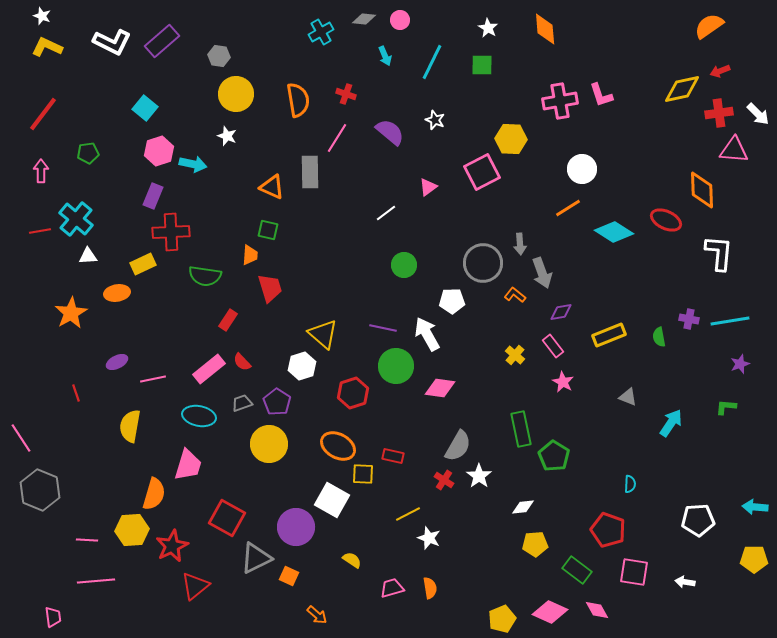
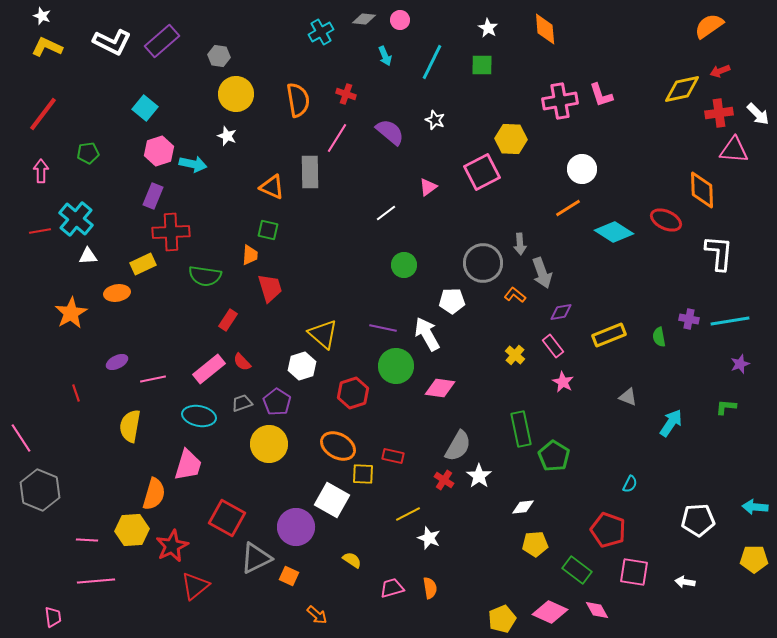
cyan semicircle at (630, 484): rotated 24 degrees clockwise
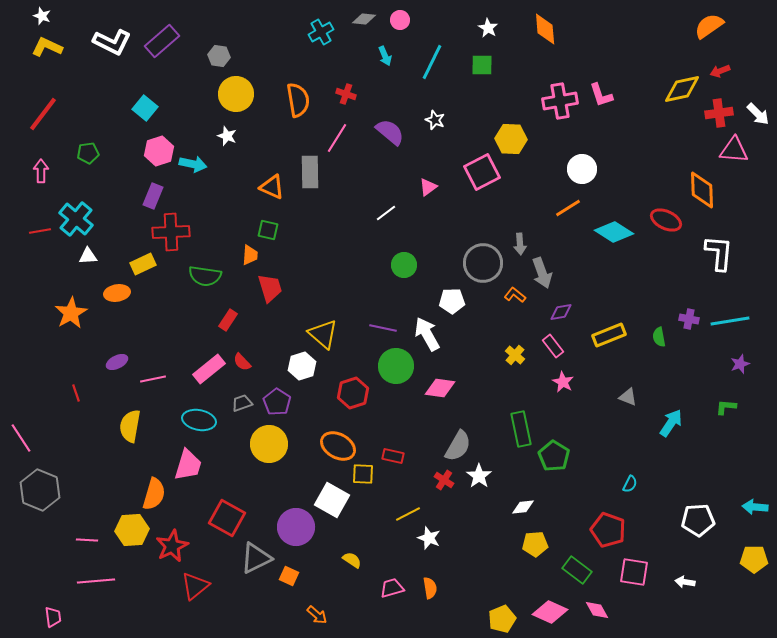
cyan ellipse at (199, 416): moved 4 px down
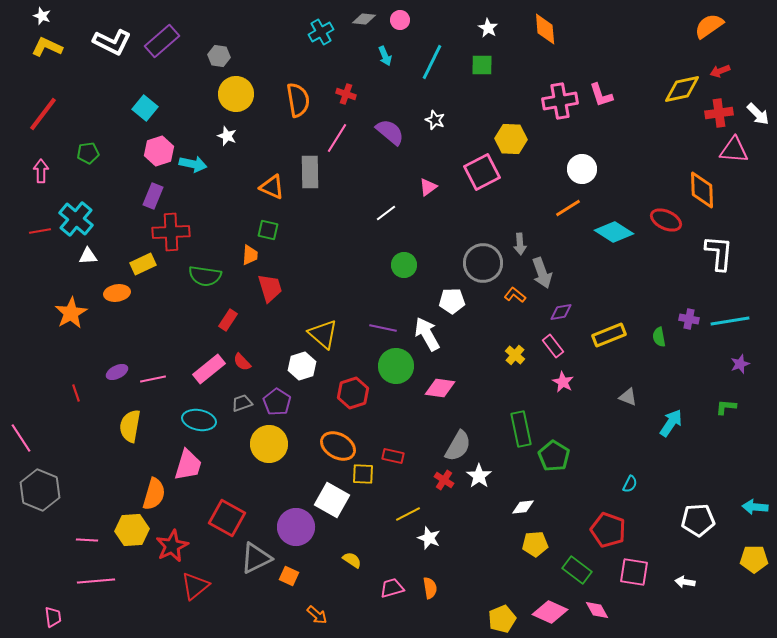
purple ellipse at (117, 362): moved 10 px down
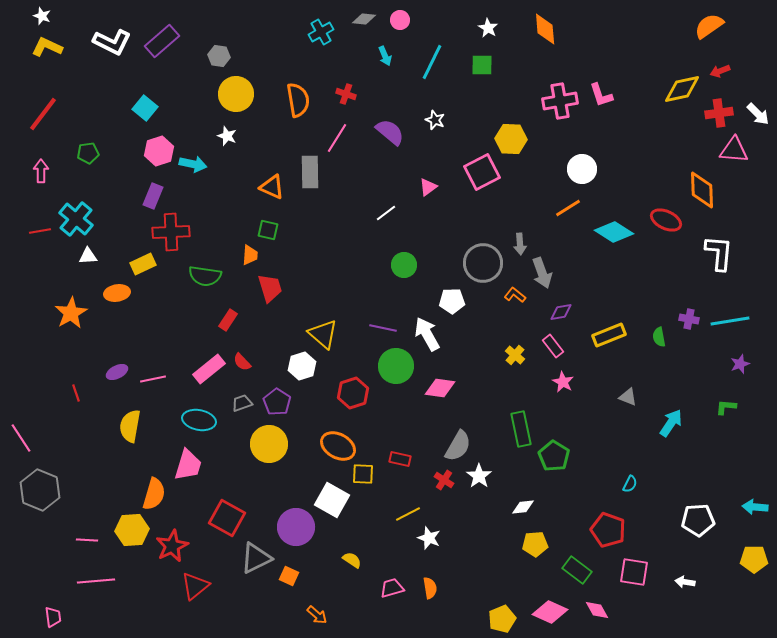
red rectangle at (393, 456): moved 7 px right, 3 px down
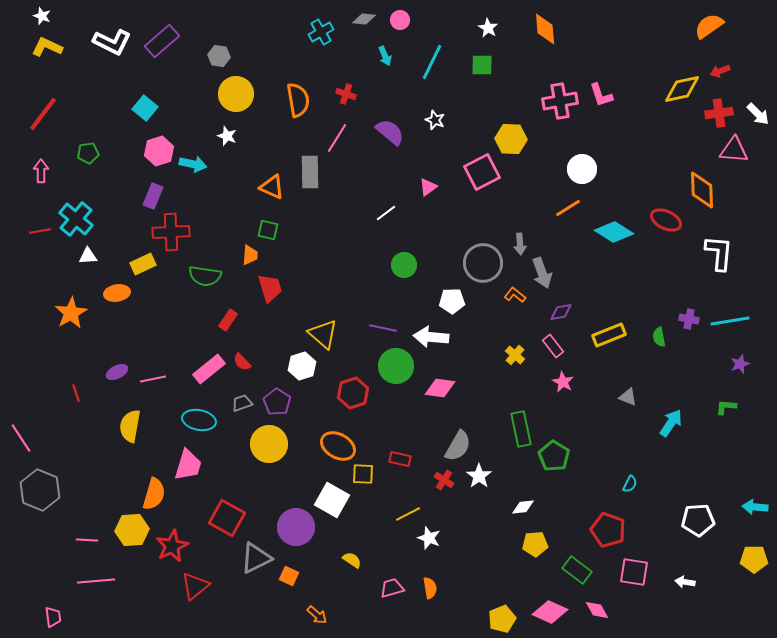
white arrow at (427, 334): moved 4 px right, 3 px down; rotated 56 degrees counterclockwise
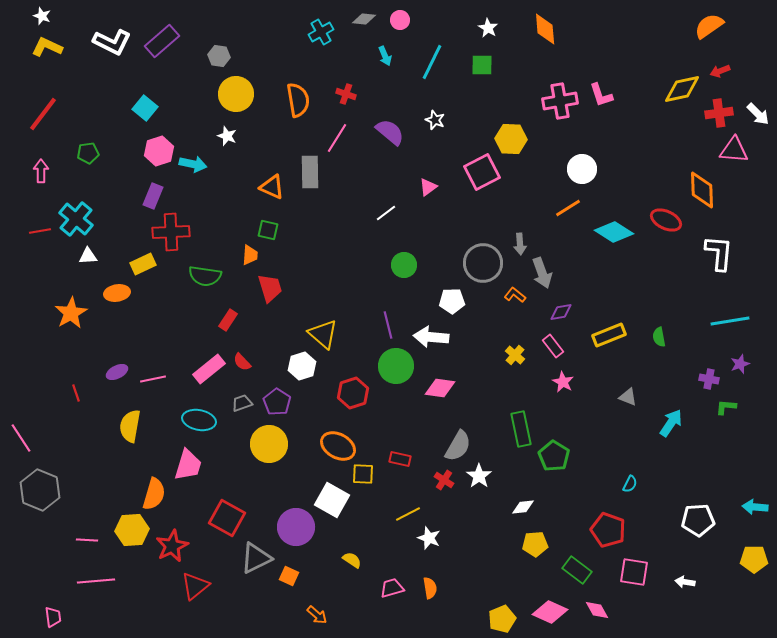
purple cross at (689, 319): moved 20 px right, 60 px down
purple line at (383, 328): moved 5 px right, 3 px up; rotated 64 degrees clockwise
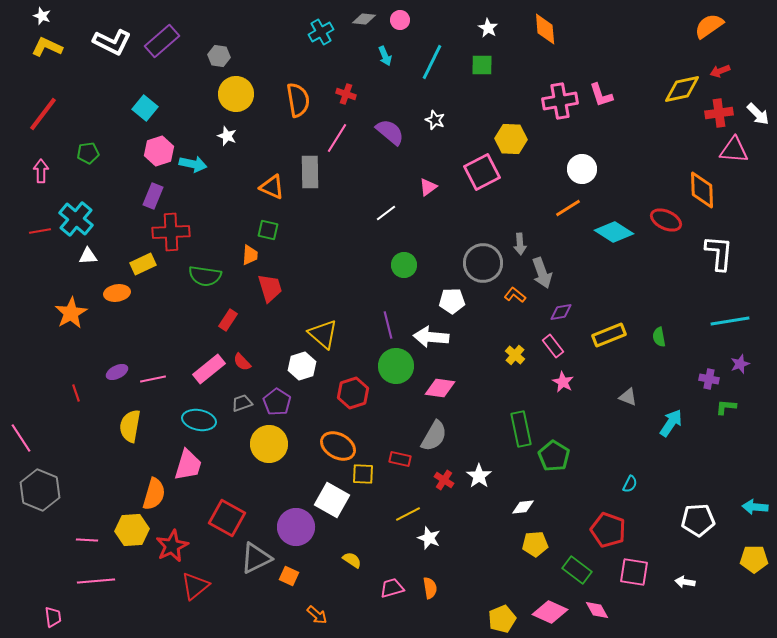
gray semicircle at (458, 446): moved 24 px left, 10 px up
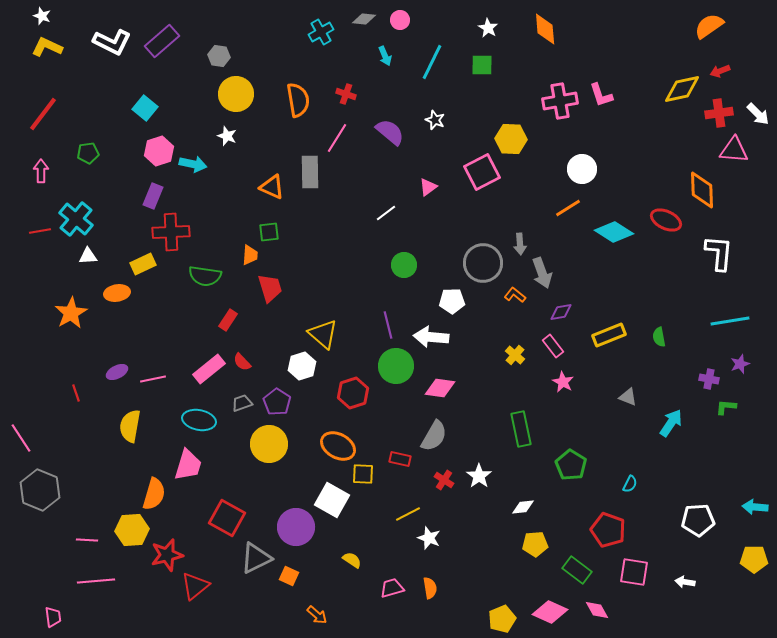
green square at (268, 230): moved 1 px right, 2 px down; rotated 20 degrees counterclockwise
green pentagon at (554, 456): moved 17 px right, 9 px down
red star at (172, 546): moved 5 px left, 9 px down; rotated 12 degrees clockwise
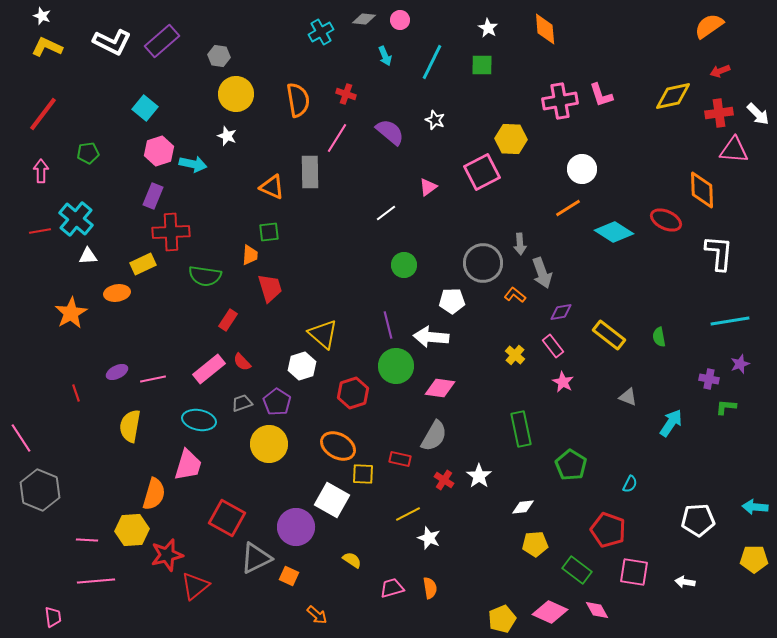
yellow diamond at (682, 89): moved 9 px left, 7 px down
yellow rectangle at (609, 335): rotated 60 degrees clockwise
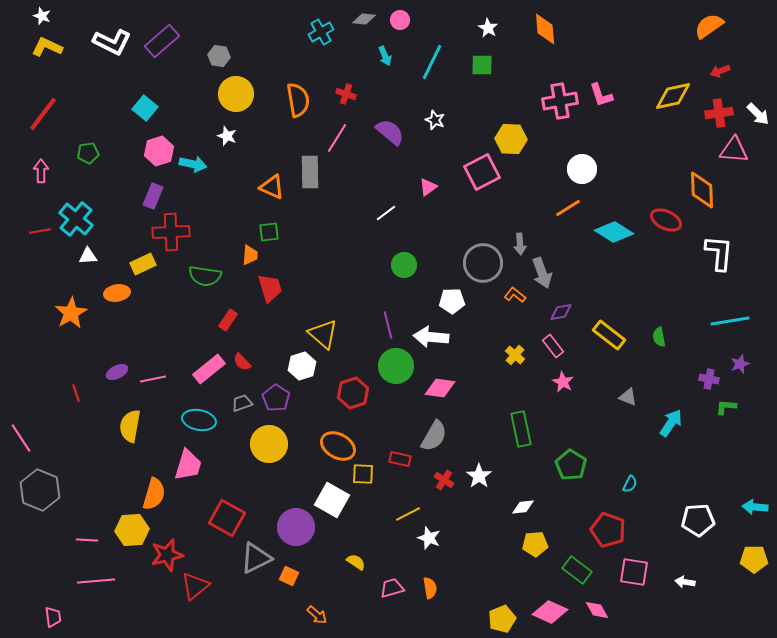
purple pentagon at (277, 402): moved 1 px left, 4 px up
yellow semicircle at (352, 560): moved 4 px right, 2 px down
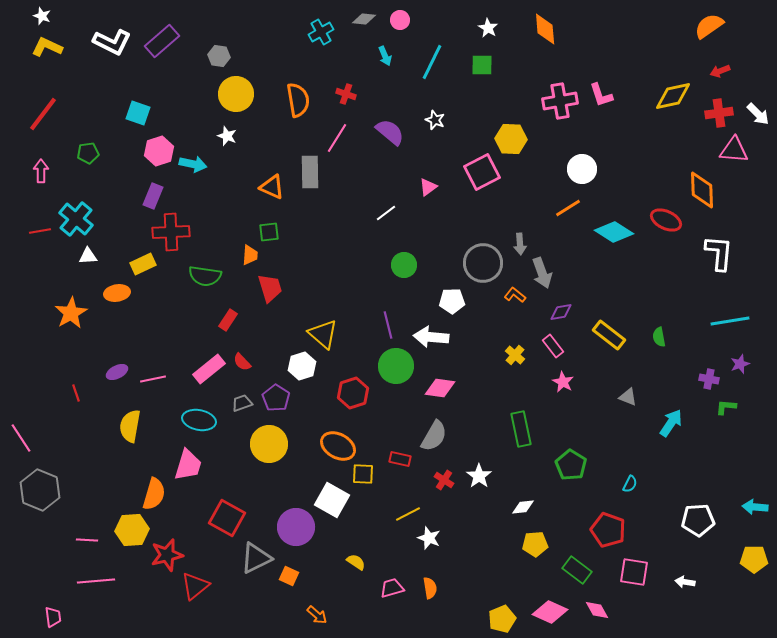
cyan square at (145, 108): moved 7 px left, 5 px down; rotated 20 degrees counterclockwise
